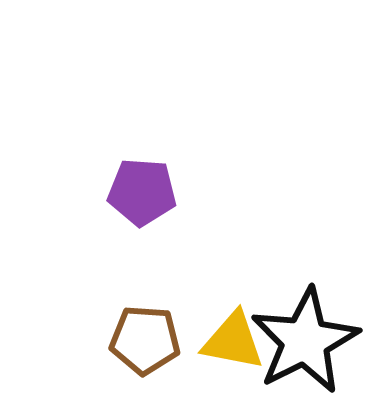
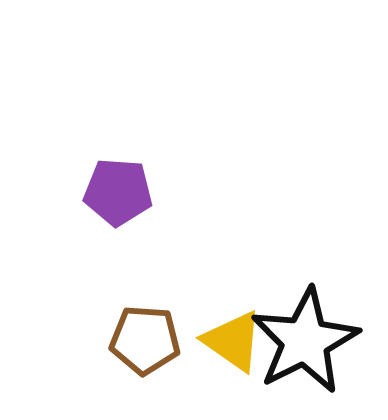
purple pentagon: moved 24 px left
yellow triangle: rotated 24 degrees clockwise
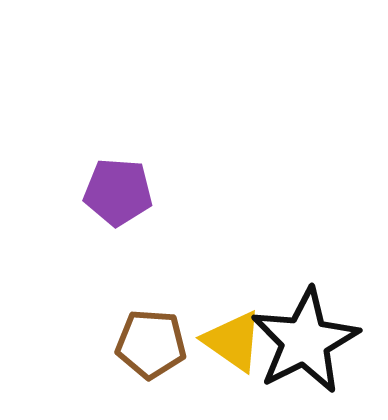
brown pentagon: moved 6 px right, 4 px down
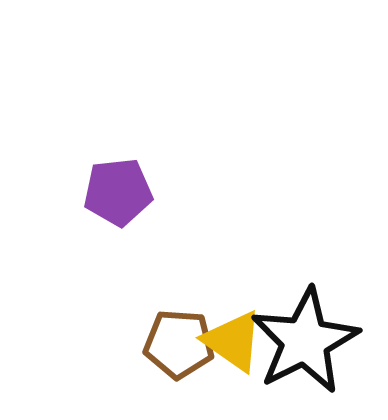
purple pentagon: rotated 10 degrees counterclockwise
brown pentagon: moved 28 px right
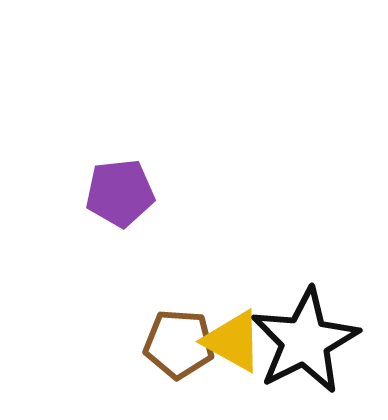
purple pentagon: moved 2 px right, 1 px down
yellow triangle: rotated 6 degrees counterclockwise
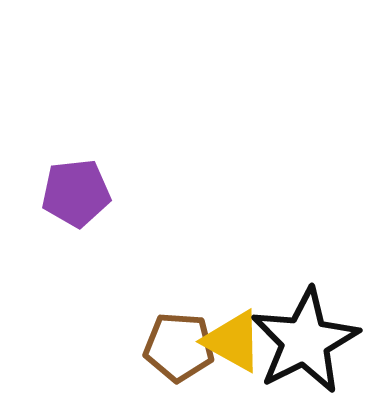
purple pentagon: moved 44 px left
brown pentagon: moved 3 px down
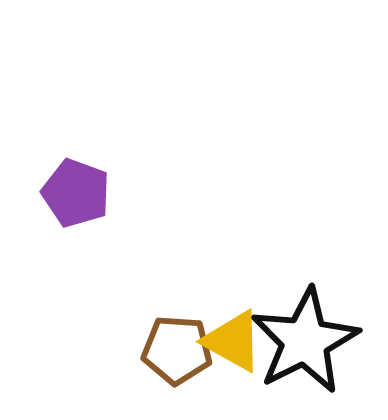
purple pentagon: rotated 26 degrees clockwise
brown pentagon: moved 2 px left, 3 px down
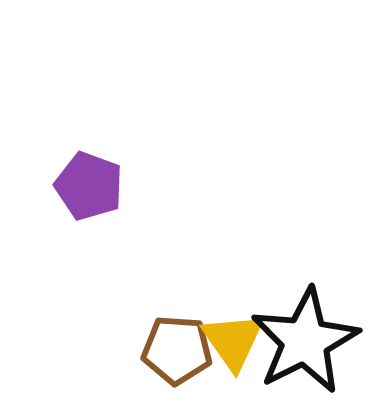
purple pentagon: moved 13 px right, 7 px up
yellow triangle: rotated 26 degrees clockwise
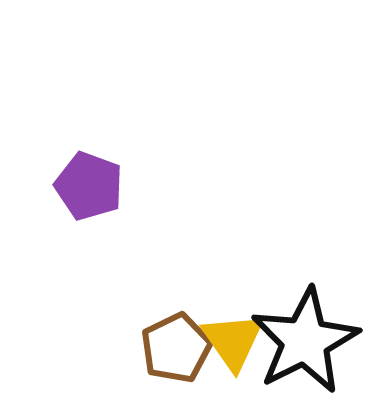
brown pentagon: moved 1 px left, 2 px up; rotated 30 degrees counterclockwise
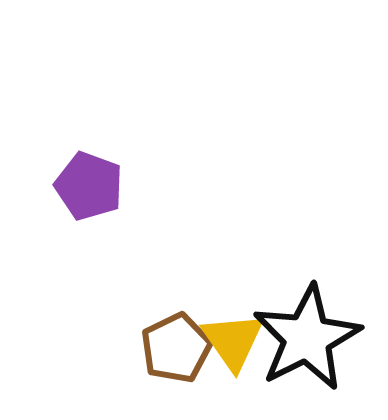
black star: moved 2 px right, 3 px up
